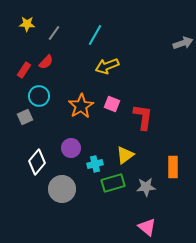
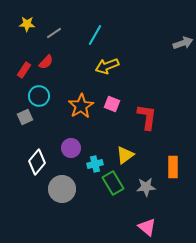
gray line: rotated 21 degrees clockwise
red L-shape: moved 4 px right
green rectangle: rotated 75 degrees clockwise
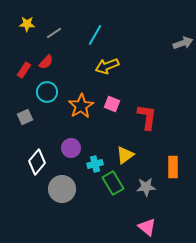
cyan circle: moved 8 px right, 4 px up
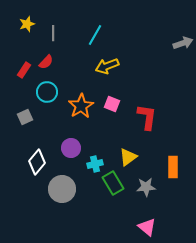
yellow star: rotated 21 degrees counterclockwise
gray line: moved 1 px left; rotated 56 degrees counterclockwise
yellow triangle: moved 3 px right, 2 px down
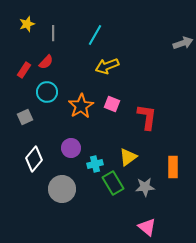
white diamond: moved 3 px left, 3 px up
gray star: moved 1 px left
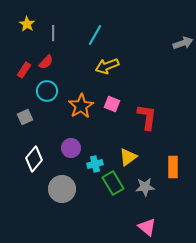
yellow star: rotated 21 degrees counterclockwise
cyan circle: moved 1 px up
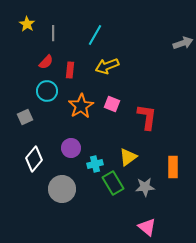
red rectangle: moved 46 px right; rotated 28 degrees counterclockwise
